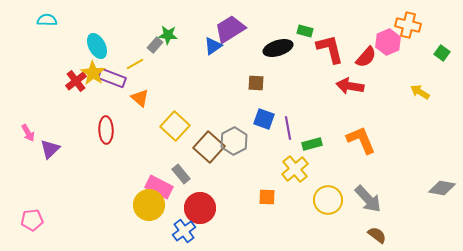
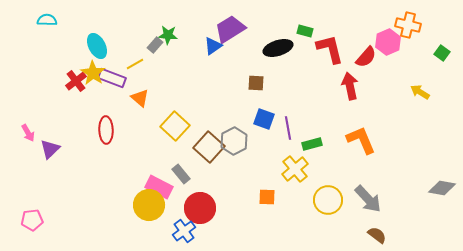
red arrow at (350, 86): rotated 68 degrees clockwise
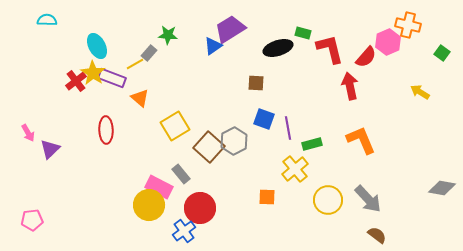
green rectangle at (305, 31): moved 2 px left, 2 px down
gray rectangle at (155, 45): moved 6 px left, 8 px down
yellow square at (175, 126): rotated 16 degrees clockwise
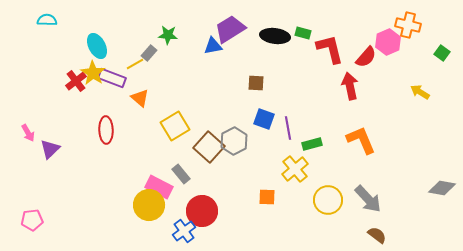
blue triangle at (213, 46): rotated 24 degrees clockwise
black ellipse at (278, 48): moved 3 px left, 12 px up; rotated 24 degrees clockwise
red circle at (200, 208): moved 2 px right, 3 px down
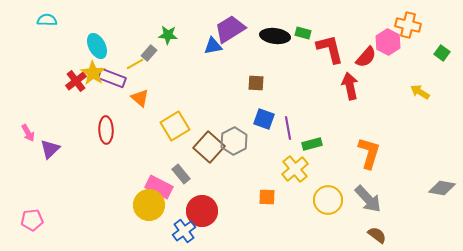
pink hexagon at (388, 42): rotated 10 degrees counterclockwise
orange L-shape at (361, 140): moved 8 px right, 13 px down; rotated 40 degrees clockwise
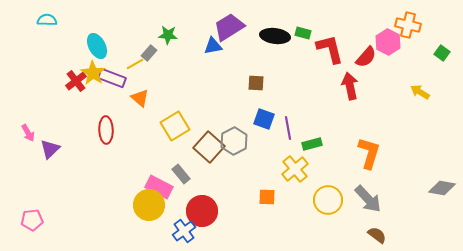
purple trapezoid at (230, 29): moved 1 px left, 2 px up
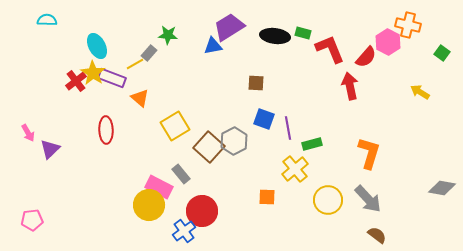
red L-shape at (330, 49): rotated 8 degrees counterclockwise
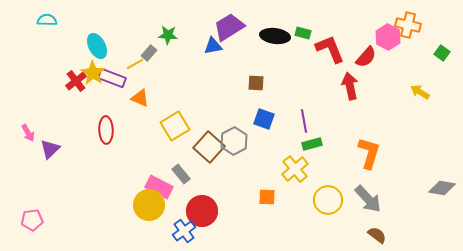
pink hexagon at (388, 42): moved 5 px up
orange triangle at (140, 98): rotated 18 degrees counterclockwise
purple line at (288, 128): moved 16 px right, 7 px up
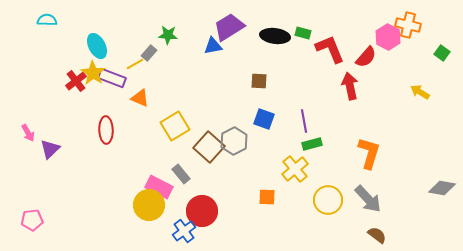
brown square at (256, 83): moved 3 px right, 2 px up
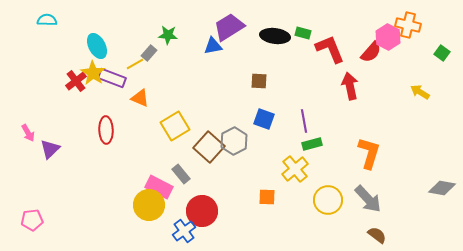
red semicircle at (366, 57): moved 5 px right, 5 px up
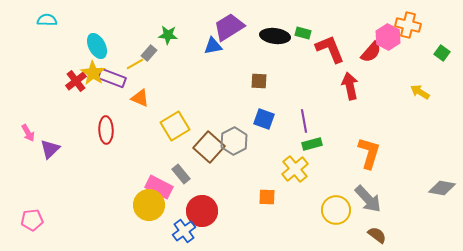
yellow circle at (328, 200): moved 8 px right, 10 px down
